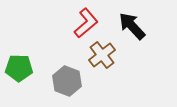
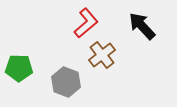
black arrow: moved 10 px right
gray hexagon: moved 1 px left, 1 px down
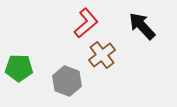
gray hexagon: moved 1 px right, 1 px up
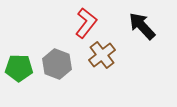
red L-shape: rotated 12 degrees counterclockwise
gray hexagon: moved 10 px left, 17 px up
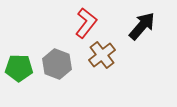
black arrow: rotated 84 degrees clockwise
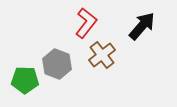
green pentagon: moved 6 px right, 12 px down
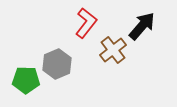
brown cross: moved 11 px right, 5 px up
gray hexagon: rotated 16 degrees clockwise
green pentagon: moved 1 px right
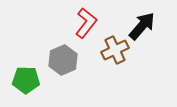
brown cross: moved 2 px right; rotated 12 degrees clockwise
gray hexagon: moved 6 px right, 4 px up
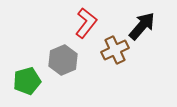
green pentagon: moved 1 px right, 1 px down; rotated 16 degrees counterclockwise
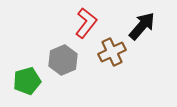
brown cross: moved 3 px left, 2 px down
